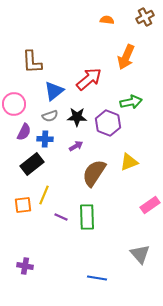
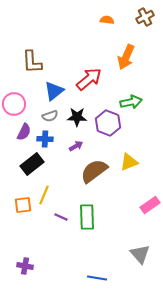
brown semicircle: moved 2 px up; rotated 20 degrees clockwise
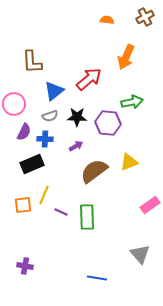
green arrow: moved 1 px right
purple hexagon: rotated 15 degrees counterclockwise
black rectangle: rotated 15 degrees clockwise
purple line: moved 5 px up
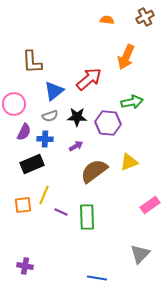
gray triangle: rotated 25 degrees clockwise
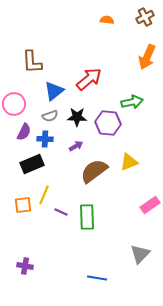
orange arrow: moved 21 px right
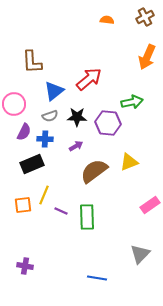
purple line: moved 1 px up
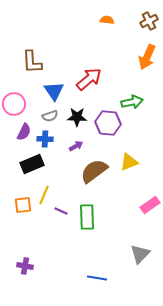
brown cross: moved 4 px right, 4 px down
blue triangle: rotated 25 degrees counterclockwise
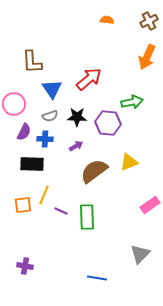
blue triangle: moved 2 px left, 2 px up
black rectangle: rotated 25 degrees clockwise
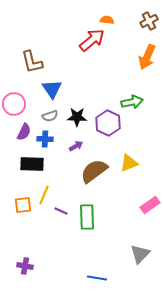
brown L-shape: rotated 10 degrees counterclockwise
red arrow: moved 3 px right, 39 px up
purple hexagon: rotated 20 degrees clockwise
yellow triangle: moved 1 px down
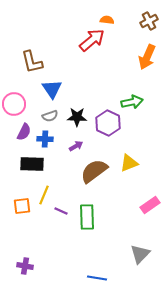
orange square: moved 1 px left, 1 px down
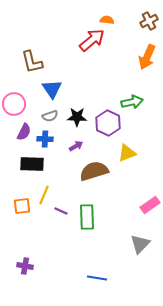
yellow triangle: moved 2 px left, 10 px up
brown semicircle: rotated 20 degrees clockwise
gray triangle: moved 10 px up
